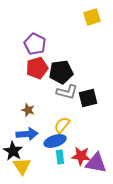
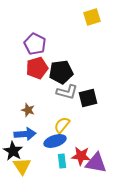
blue arrow: moved 2 px left
cyan rectangle: moved 2 px right, 4 px down
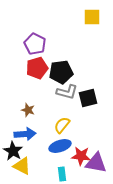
yellow square: rotated 18 degrees clockwise
blue ellipse: moved 5 px right, 5 px down
cyan rectangle: moved 13 px down
yellow triangle: rotated 30 degrees counterclockwise
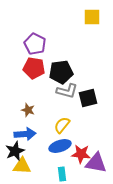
red pentagon: moved 3 px left; rotated 25 degrees clockwise
gray L-shape: moved 1 px up
black star: moved 2 px right; rotated 18 degrees clockwise
red star: moved 2 px up
yellow triangle: rotated 24 degrees counterclockwise
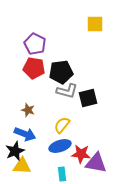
yellow square: moved 3 px right, 7 px down
blue arrow: rotated 25 degrees clockwise
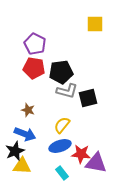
cyan rectangle: moved 1 px up; rotated 32 degrees counterclockwise
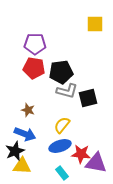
purple pentagon: rotated 25 degrees counterclockwise
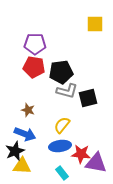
red pentagon: moved 1 px up
blue ellipse: rotated 10 degrees clockwise
